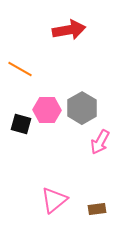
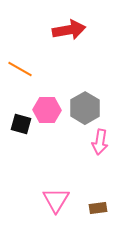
gray hexagon: moved 3 px right
pink arrow: rotated 20 degrees counterclockwise
pink triangle: moved 2 px right; rotated 20 degrees counterclockwise
brown rectangle: moved 1 px right, 1 px up
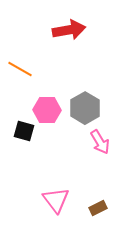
black square: moved 3 px right, 7 px down
pink arrow: rotated 40 degrees counterclockwise
pink triangle: rotated 8 degrees counterclockwise
brown rectangle: rotated 18 degrees counterclockwise
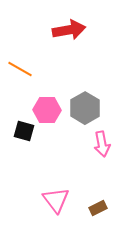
pink arrow: moved 2 px right, 2 px down; rotated 20 degrees clockwise
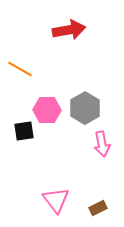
black square: rotated 25 degrees counterclockwise
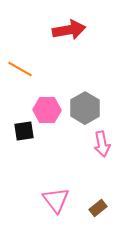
brown rectangle: rotated 12 degrees counterclockwise
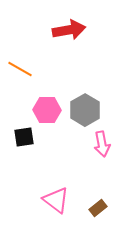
gray hexagon: moved 2 px down
black square: moved 6 px down
pink triangle: rotated 16 degrees counterclockwise
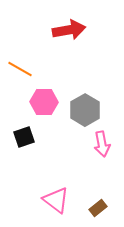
pink hexagon: moved 3 px left, 8 px up
black square: rotated 10 degrees counterclockwise
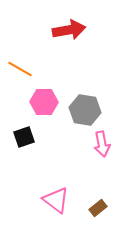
gray hexagon: rotated 20 degrees counterclockwise
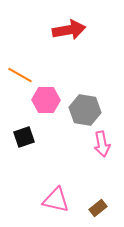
orange line: moved 6 px down
pink hexagon: moved 2 px right, 2 px up
pink triangle: rotated 24 degrees counterclockwise
